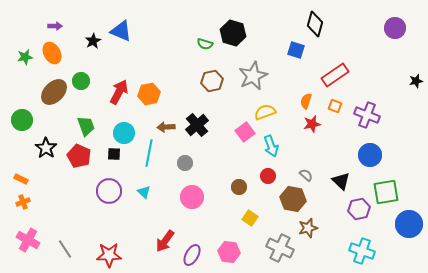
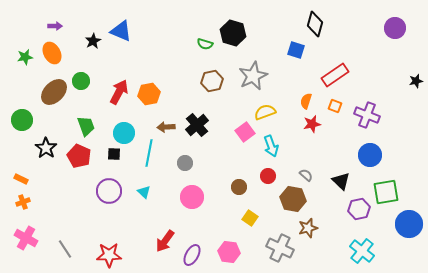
pink cross at (28, 240): moved 2 px left, 2 px up
cyan cross at (362, 251): rotated 20 degrees clockwise
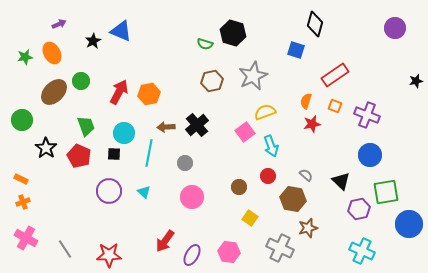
purple arrow at (55, 26): moved 4 px right, 2 px up; rotated 24 degrees counterclockwise
cyan cross at (362, 251): rotated 15 degrees counterclockwise
